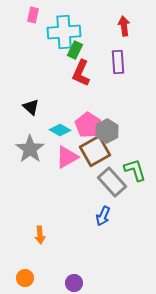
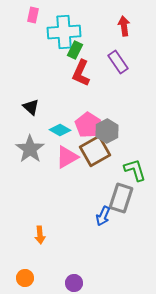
purple rectangle: rotated 30 degrees counterclockwise
gray rectangle: moved 9 px right, 16 px down; rotated 60 degrees clockwise
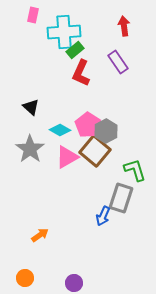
green rectangle: rotated 24 degrees clockwise
gray hexagon: moved 1 px left
brown square: rotated 20 degrees counterclockwise
orange arrow: rotated 120 degrees counterclockwise
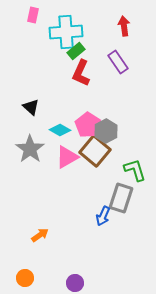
cyan cross: moved 2 px right
green rectangle: moved 1 px right, 1 px down
purple circle: moved 1 px right
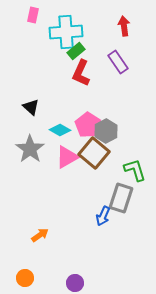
brown square: moved 1 px left, 2 px down
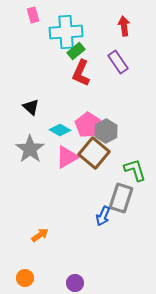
pink rectangle: rotated 28 degrees counterclockwise
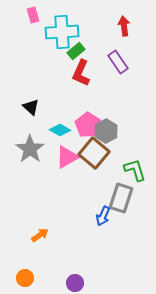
cyan cross: moved 4 px left
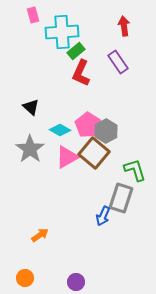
purple circle: moved 1 px right, 1 px up
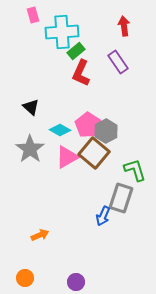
orange arrow: rotated 12 degrees clockwise
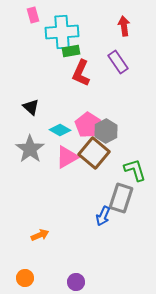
green rectangle: moved 5 px left; rotated 30 degrees clockwise
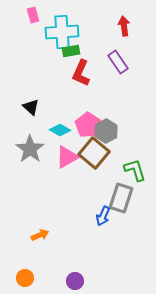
purple circle: moved 1 px left, 1 px up
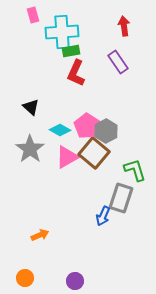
red L-shape: moved 5 px left
pink pentagon: moved 1 px left, 1 px down
